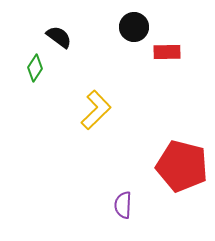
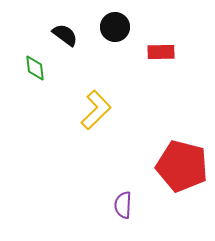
black circle: moved 19 px left
black semicircle: moved 6 px right, 2 px up
red rectangle: moved 6 px left
green diamond: rotated 40 degrees counterclockwise
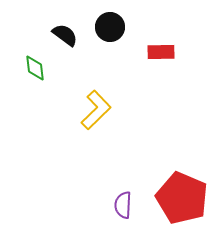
black circle: moved 5 px left
red pentagon: moved 32 px down; rotated 9 degrees clockwise
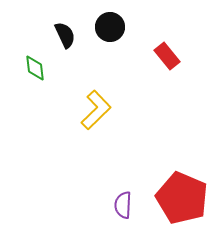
black semicircle: rotated 28 degrees clockwise
red rectangle: moved 6 px right, 4 px down; rotated 52 degrees clockwise
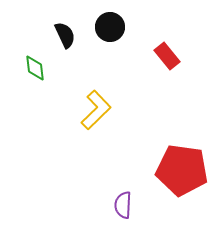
red pentagon: moved 28 px up; rotated 15 degrees counterclockwise
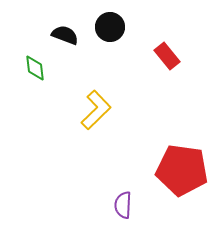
black semicircle: rotated 44 degrees counterclockwise
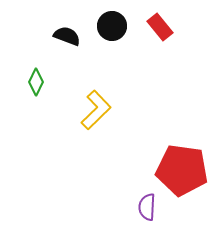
black circle: moved 2 px right, 1 px up
black semicircle: moved 2 px right, 1 px down
red rectangle: moved 7 px left, 29 px up
green diamond: moved 1 px right, 14 px down; rotated 32 degrees clockwise
purple semicircle: moved 24 px right, 2 px down
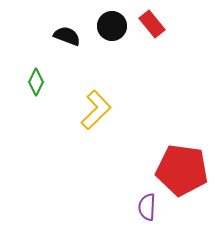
red rectangle: moved 8 px left, 3 px up
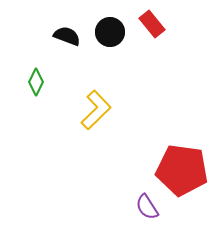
black circle: moved 2 px left, 6 px down
purple semicircle: rotated 36 degrees counterclockwise
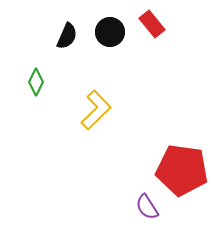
black semicircle: rotated 92 degrees clockwise
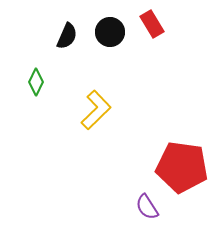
red rectangle: rotated 8 degrees clockwise
red pentagon: moved 3 px up
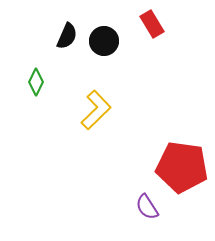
black circle: moved 6 px left, 9 px down
